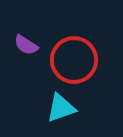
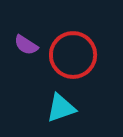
red circle: moved 1 px left, 5 px up
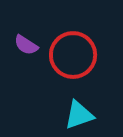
cyan triangle: moved 18 px right, 7 px down
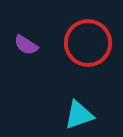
red circle: moved 15 px right, 12 px up
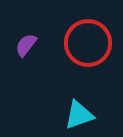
purple semicircle: rotated 95 degrees clockwise
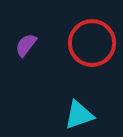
red circle: moved 4 px right
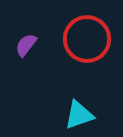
red circle: moved 5 px left, 4 px up
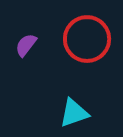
cyan triangle: moved 5 px left, 2 px up
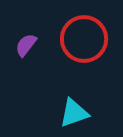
red circle: moved 3 px left
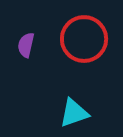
purple semicircle: rotated 25 degrees counterclockwise
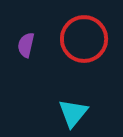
cyan triangle: moved 1 px left; rotated 32 degrees counterclockwise
